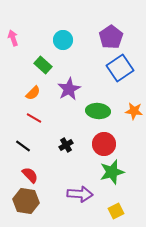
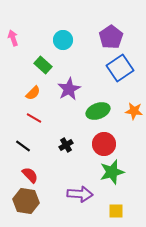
green ellipse: rotated 25 degrees counterclockwise
yellow square: rotated 28 degrees clockwise
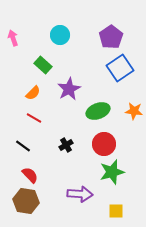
cyan circle: moved 3 px left, 5 px up
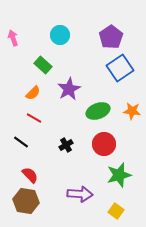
orange star: moved 2 px left
black line: moved 2 px left, 4 px up
green star: moved 7 px right, 3 px down
yellow square: rotated 35 degrees clockwise
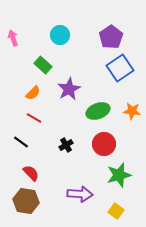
red semicircle: moved 1 px right, 2 px up
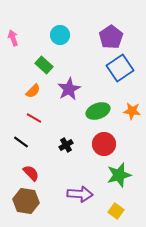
green rectangle: moved 1 px right
orange semicircle: moved 2 px up
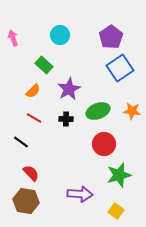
black cross: moved 26 px up; rotated 32 degrees clockwise
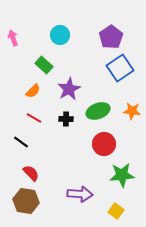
green star: moved 3 px right; rotated 10 degrees clockwise
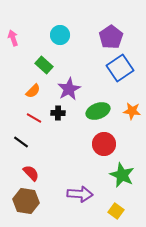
black cross: moved 8 px left, 6 px up
green star: rotated 30 degrees clockwise
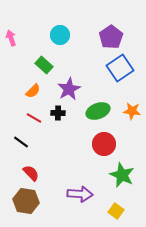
pink arrow: moved 2 px left
